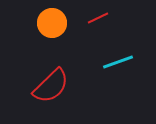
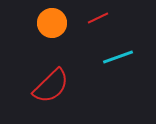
cyan line: moved 5 px up
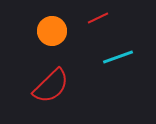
orange circle: moved 8 px down
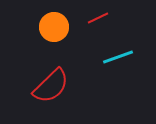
orange circle: moved 2 px right, 4 px up
